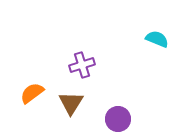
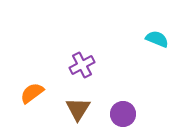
purple cross: rotated 10 degrees counterclockwise
brown triangle: moved 7 px right, 6 px down
purple circle: moved 5 px right, 5 px up
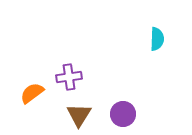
cyan semicircle: rotated 70 degrees clockwise
purple cross: moved 13 px left, 12 px down; rotated 20 degrees clockwise
brown triangle: moved 1 px right, 6 px down
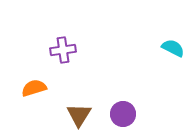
cyan semicircle: moved 16 px right, 9 px down; rotated 65 degrees counterclockwise
purple cross: moved 6 px left, 27 px up
orange semicircle: moved 2 px right, 5 px up; rotated 20 degrees clockwise
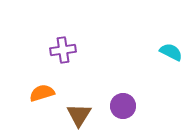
cyan semicircle: moved 2 px left, 4 px down
orange semicircle: moved 8 px right, 5 px down
purple circle: moved 8 px up
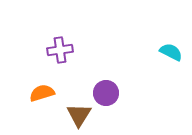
purple cross: moved 3 px left
purple circle: moved 17 px left, 13 px up
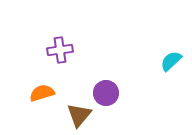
cyan semicircle: moved 9 px down; rotated 70 degrees counterclockwise
brown triangle: rotated 8 degrees clockwise
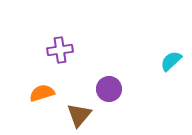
purple circle: moved 3 px right, 4 px up
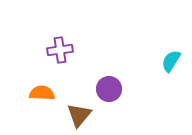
cyan semicircle: rotated 15 degrees counterclockwise
orange semicircle: rotated 20 degrees clockwise
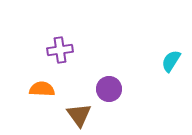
orange semicircle: moved 4 px up
brown triangle: rotated 16 degrees counterclockwise
